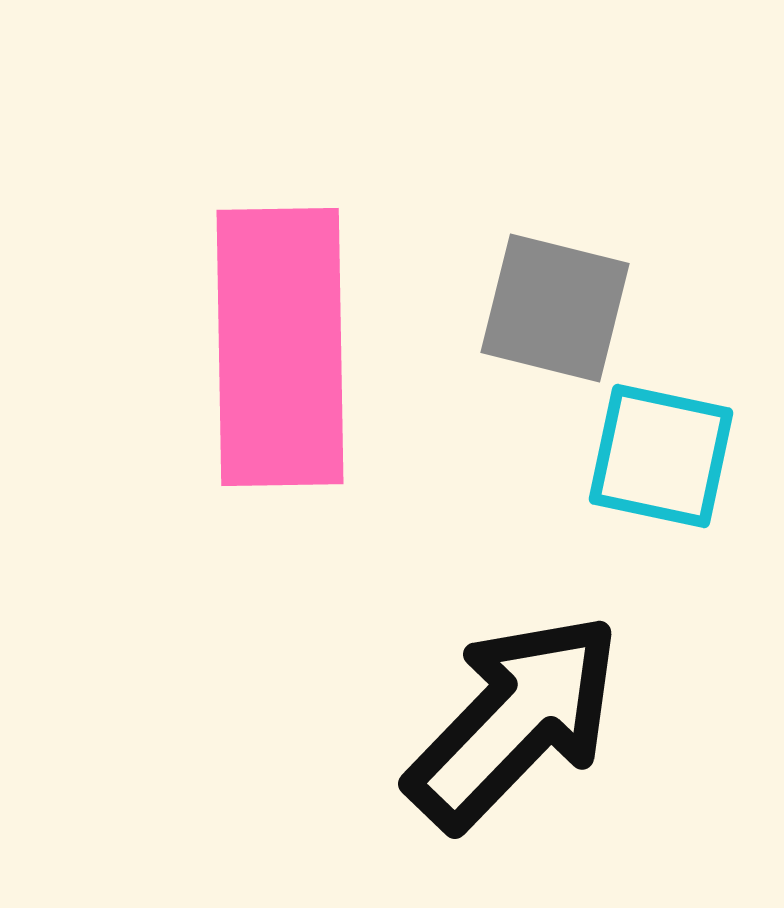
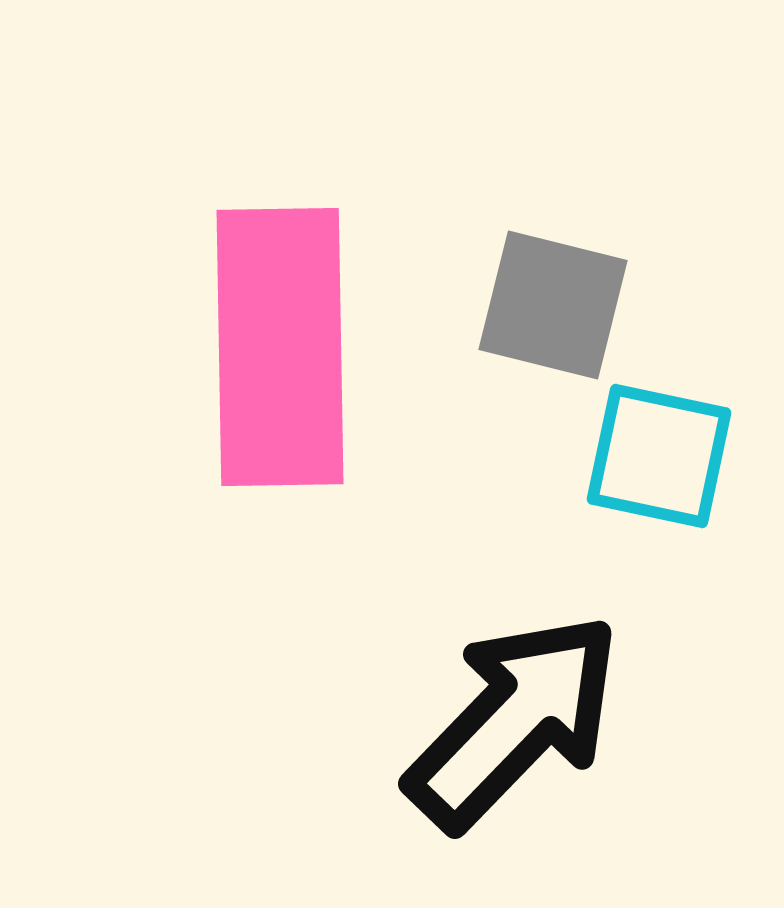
gray square: moved 2 px left, 3 px up
cyan square: moved 2 px left
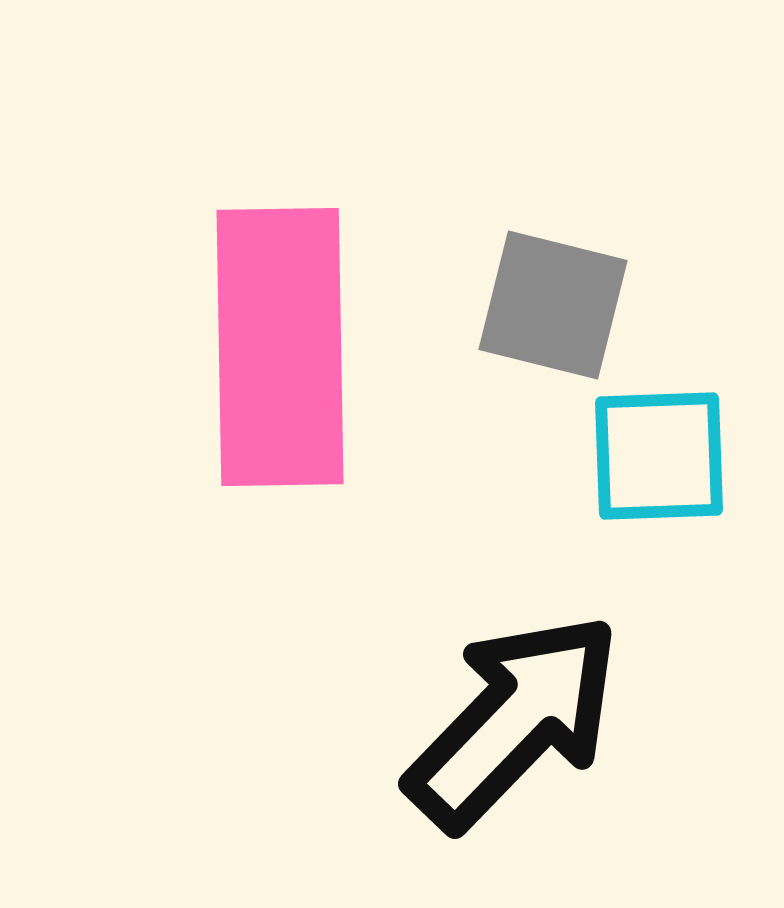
cyan square: rotated 14 degrees counterclockwise
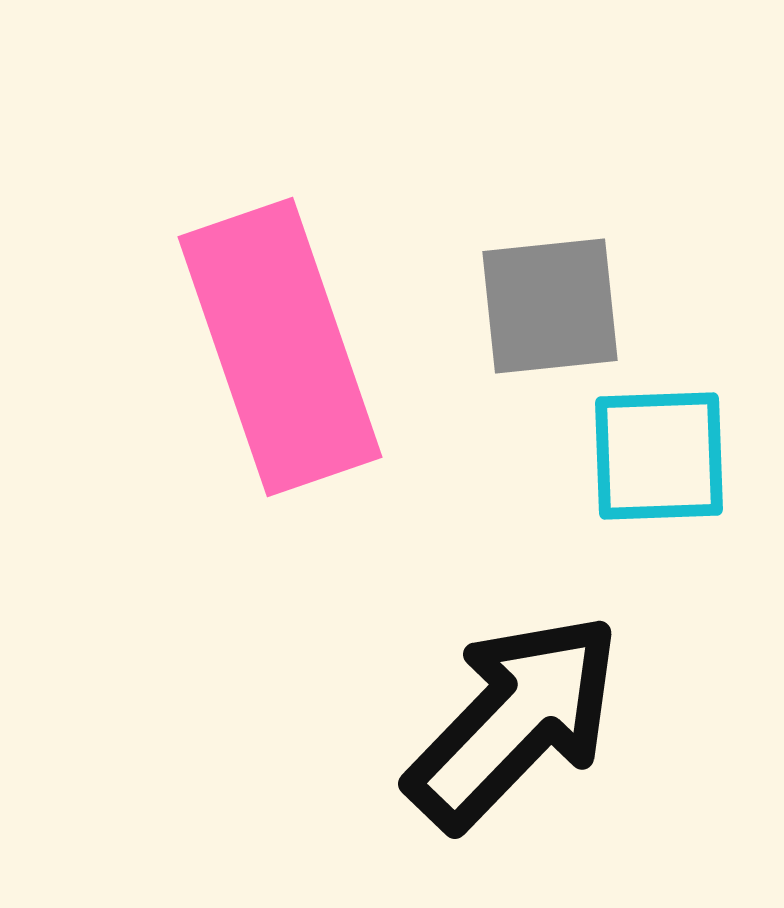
gray square: moved 3 px left, 1 px down; rotated 20 degrees counterclockwise
pink rectangle: rotated 18 degrees counterclockwise
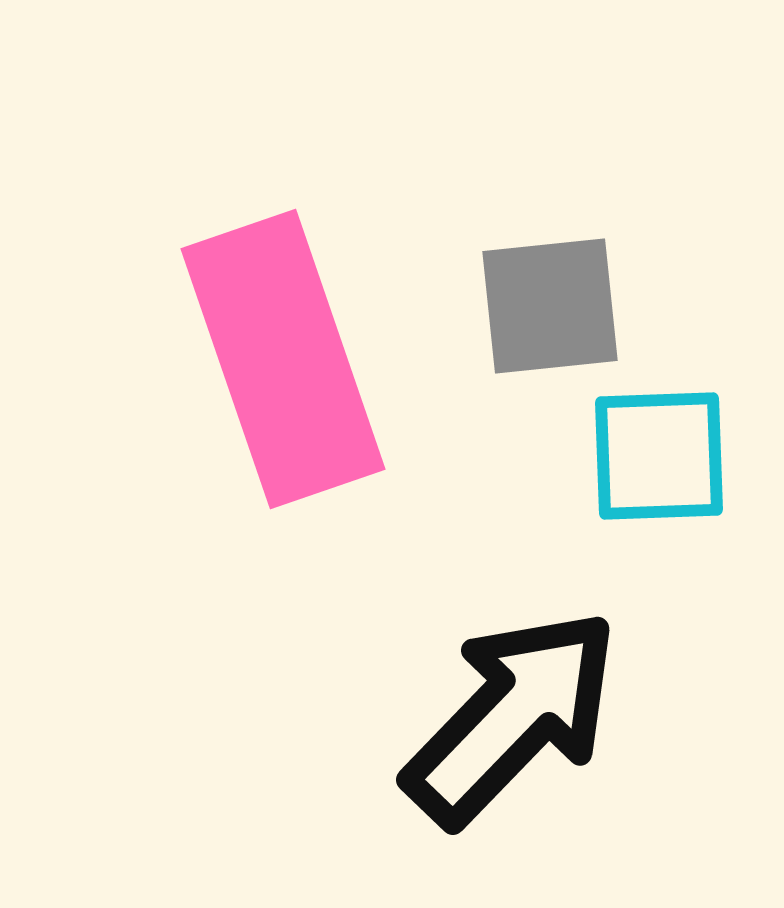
pink rectangle: moved 3 px right, 12 px down
black arrow: moved 2 px left, 4 px up
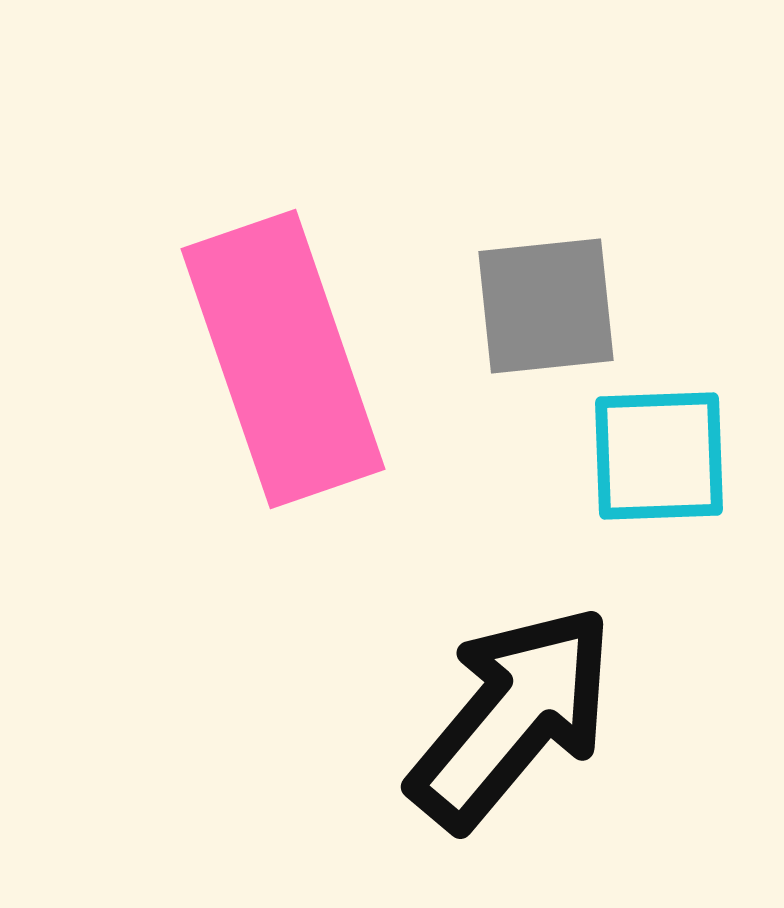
gray square: moved 4 px left
black arrow: rotated 4 degrees counterclockwise
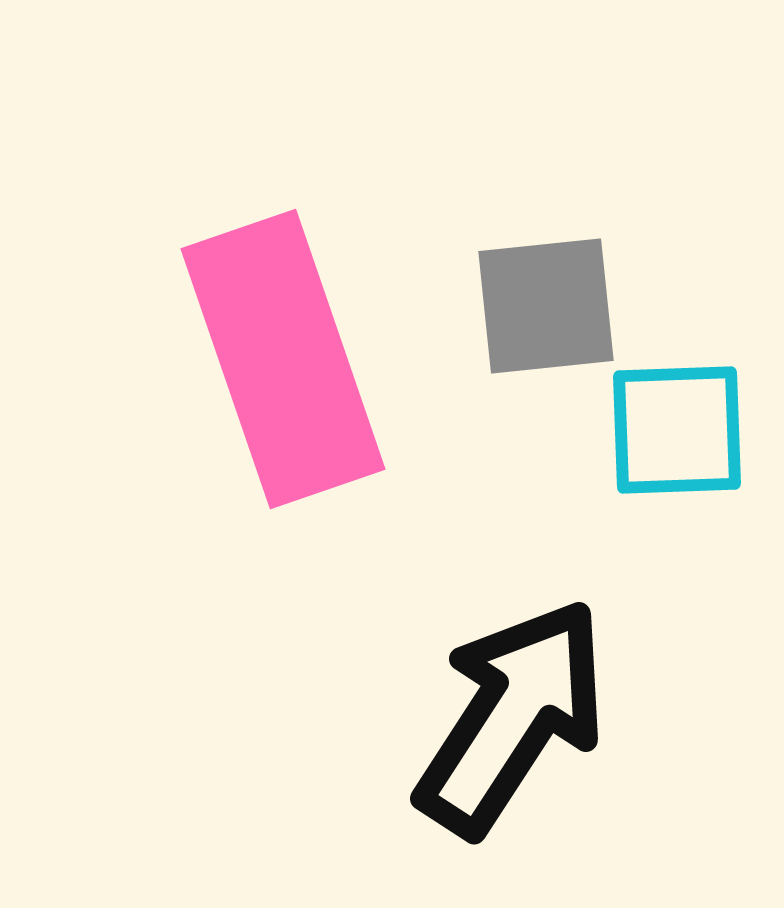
cyan square: moved 18 px right, 26 px up
black arrow: rotated 7 degrees counterclockwise
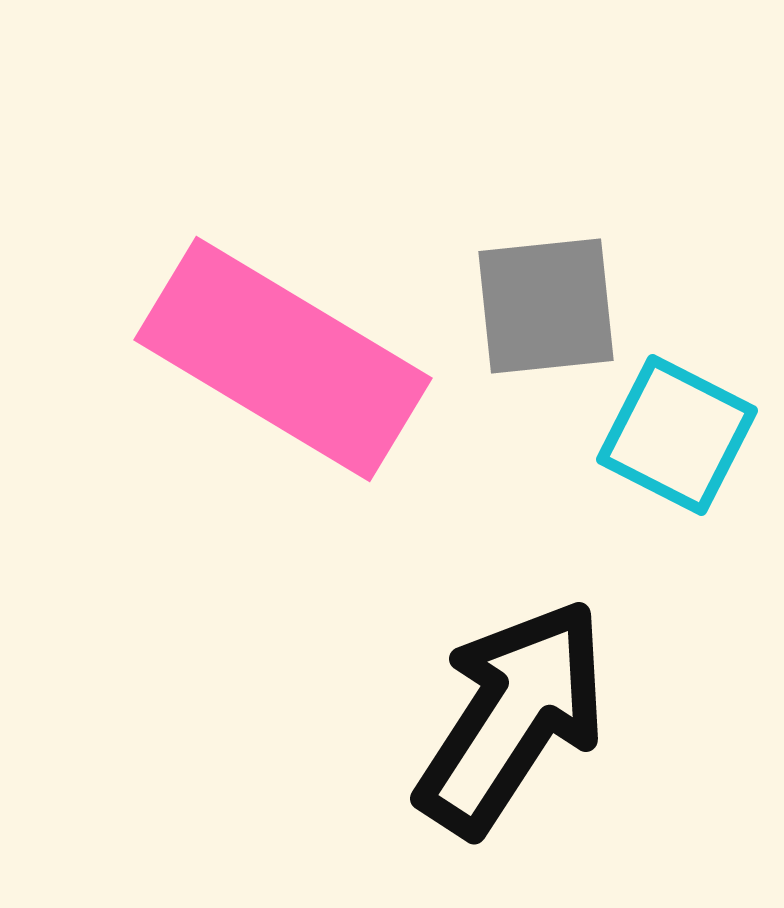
pink rectangle: rotated 40 degrees counterclockwise
cyan square: moved 5 px down; rotated 29 degrees clockwise
